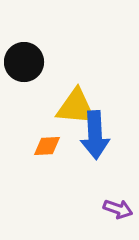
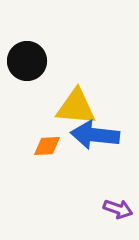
black circle: moved 3 px right, 1 px up
blue arrow: rotated 99 degrees clockwise
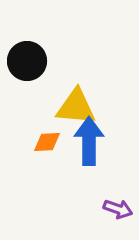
blue arrow: moved 6 px left, 6 px down; rotated 84 degrees clockwise
orange diamond: moved 4 px up
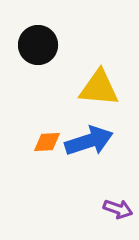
black circle: moved 11 px right, 16 px up
yellow triangle: moved 23 px right, 19 px up
blue arrow: rotated 72 degrees clockwise
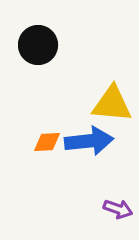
yellow triangle: moved 13 px right, 16 px down
blue arrow: rotated 12 degrees clockwise
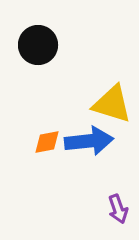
yellow triangle: rotated 12 degrees clockwise
orange diamond: rotated 8 degrees counterclockwise
purple arrow: rotated 52 degrees clockwise
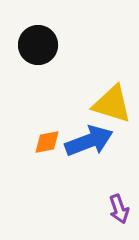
blue arrow: rotated 15 degrees counterclockwise
purple arrow: moved 1 px right
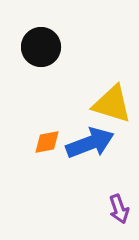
black circle: moved 3 px right, 2 px down
blue arrow: moved 1 px right, 2 px down
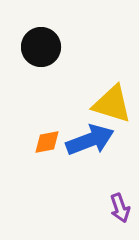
blue arrow: moved 3 px up
purple arrow: moved 1 px right, 1 px up
